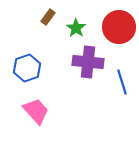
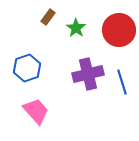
red circle: moved 3 px down
purple cross: moved 12 px down; rotated 20 degrees counterclockwise
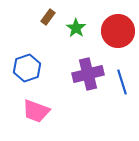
red circle: moved 1 px left, 1 px down
pink trapezoid: rotated 152 degrees clockwise
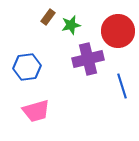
green star: moved 5 px left, 3 px up; rotated 24 degrees clockwise
blue hexagon: moved 1 px up; rotated 12 degrees clockwise
purple cross: moved 15 px up
blue line: moved 4 px down
pink trapezoid: rotated 36 degrees counterclockwise
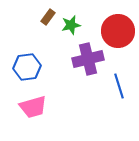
blue line: moved 3 px left
pink trapezoid: moved 3 px left, 4 px up
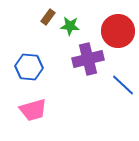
green star: moved 1 px left, 1 px down; rotated 18 degrees clockwise
blue hexagon: moved 2 px right; rotated 12 degrees clockwise
blue line: moved 4 px right, 1 px up; rotated 30 degrees counterclockwise
pink trapezoid: moved 3 px down
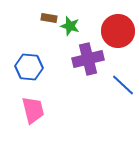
brown rectangle: moved 1 px right, 1 px down; rotated 63 degrees clockwise
green star: rotated 12 degrees clockwise
pink trapezoid: rotated 88 degrees counterclockwise
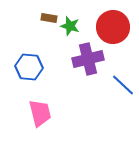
red circle: moved 5 px left, 4 px up
pink trapezoid: moved 7 px right, 3 px down
